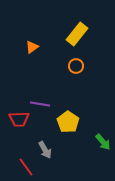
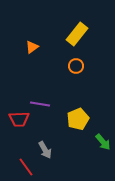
yellow pentagon: moved 10 px right, 3 px up; rotated 15 degrees clockwise
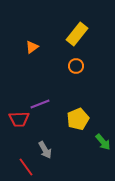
purple line: rotated 30 degrees counterclockwise
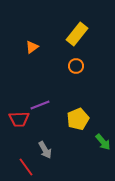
purple line: moved 1 px down
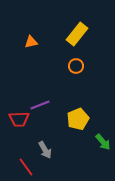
orange triangle: moved 1 px left, 5 px up; rotated 24 degrees clockwise
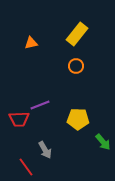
orange triangle: moved 1 px down
yellow pentagon: rotated 25 degrees clockwise
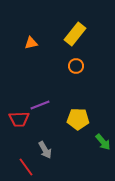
yellow rectangle: moved 2 px left
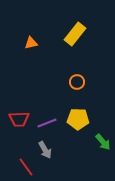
orange circle: moved 1 px right, 16 px down
purple line: moved 7 px right, 18 px down
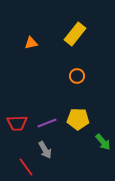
orange circle: moved 6 px up
red trapezoid: moved 2 px left, 4 px down
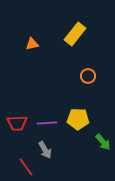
orange triangle: moved 1 px right, 1 px down
orange circle: moved 11 px right
purple line: rotated 18 degrees clockwise
